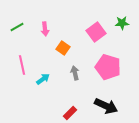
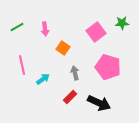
black arrow: moved 7 px left, 3 px up
red rectangle: moved 16 px up
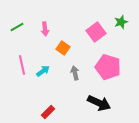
green star: moved 1 px left, 1 px up; rotated 16 degrees counterclockwise
cyan arrow: moved 8 px up
red rectangle: moved 22 px left, 15 px down
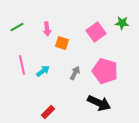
green star: moved 1 px right, 1 px down; rotated 24 degrees clockwise
pink arrow: moved 2 px right
orange square: moved 1 px left, 5 px up; rotated 16 degrees counterclockwise
pink pentagon: moved 3 px left, 4 px down
gray arrow: rotated 40 degrees clockwise
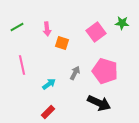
cyan arrow: moved 6 px right, 13 px down
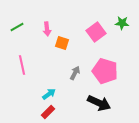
cyan arrow: moved 10 px down
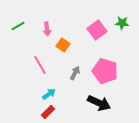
green line: moved 1 px right, 1 px up
pink square: moved 1 px right, 2 px up
orange square: moved 1 px right, 2 px down; rotated 16 degrees clockwise
pink line: moved 18 px right; rotated 18 degrees counterclockwise
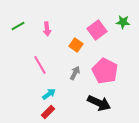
green star: moved 1 px right, 1 px up
orange square: moved 13 px right
pink pentagon: rotated 10 degrees clockwise
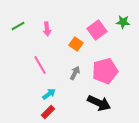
orange square: moved 1 px up
pink pentagon: rotated 30 degrees clockwise
